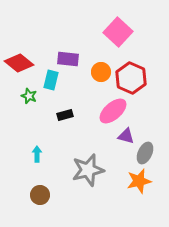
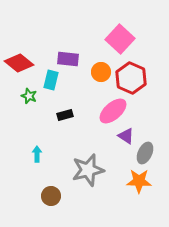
pink square: moved 2 px right, 7 px down
purple triangle: rotated 18 degrees clockwise
orange star: rotated 15 degrees clockwise
brown circle: moved 11 px right, 1 px down
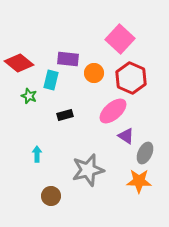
orange circle: moved 7 px left, 1 px down
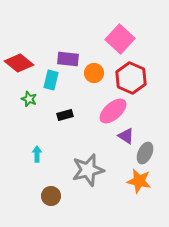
green star: moved 3 px down
orange star: rotated 10 degrees clockwise
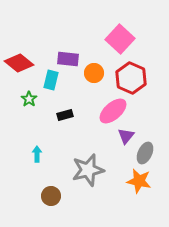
green star: rotated 14 degrees clockwise
purple triangle: rotated 36 degrees clockwise
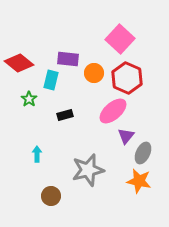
red hexagon: moved 4 px left
gray ellipse: moved 2 px left
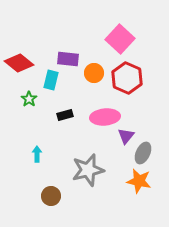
pink ellipse: moved 8 px left, 6 px down; rotated 36 degrees clockwise
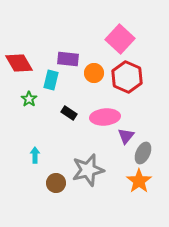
red diamond: rotated 20 degrees clockwise
red hexagon: moved 1 px up
black rectangle: moved 4 px right, 2 px up; rotated 49 degrees clockwise
cyan arrow: moved 2 px left, 1 px down
orange star: rotated 25 degrees clockwise
brown circle: moved 5 px right, 13 px up
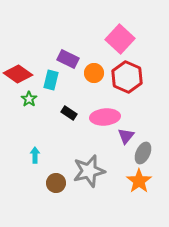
purple rectangle: rotated 20 degrees clockwise
red diamond: moved 1 px left, 11 px down; rotated 24 degrees counterclockwise
gray star: moved 1 px right, 1 px down
